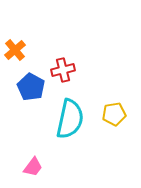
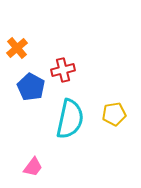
orange cross: moved 2 px right, 2 px up
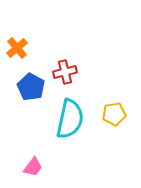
red cross: moved 2 px right, 2 px down
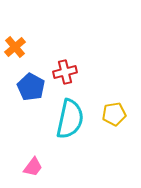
orange cross: moved 2 px left, 1 px up
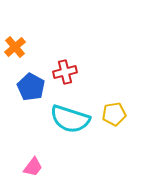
cyan semicircle: rotated 96 degrees clockwise
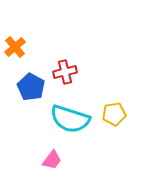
pink trapezoid: moved 19 px right, 7 px up
